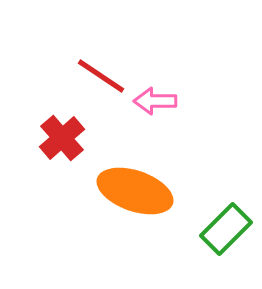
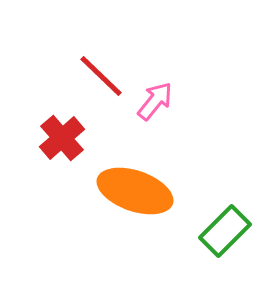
red line: rotated 10 degrees clockwise
pink arrow: rotated 129 degrees clockwise
green rectangle: moved 1 px left, 2 px down
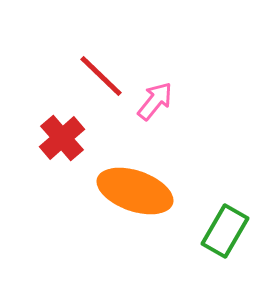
green rectangle: rotated 15 degrees counterclockwise
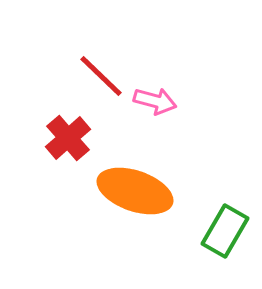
pink arrow: rotated 66 degrees clockwise
red cross: moved 6 px right
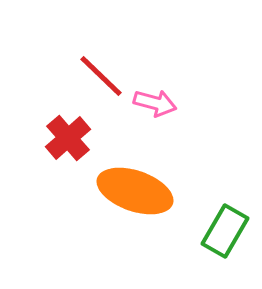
pink arrow: moved 2 px down
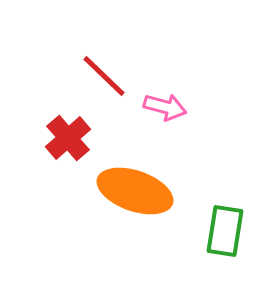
red line: moved 3 px right
pink arrow: moved 10 px right, 4 px down
green rectangle: rotated 21 degrees counterclockwise
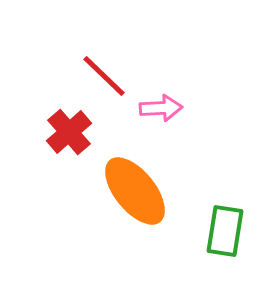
pink arrow: moved 4 px left, 1 px down; rotated 18 degrees counterclockwise
red cross: moved 1 px right, 6 px up
orange ellipse: rotated 32 degrees clockwise
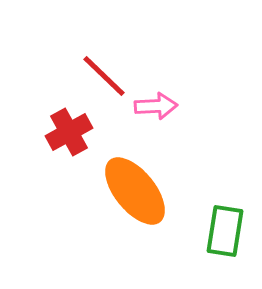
pink arrow: moved 5 px left, 2 px up
red cross: rotated 12 degrees clockwise
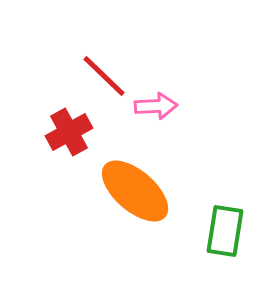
orange ellipse: rotated 10 degrees counterclockwise
